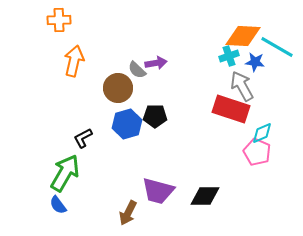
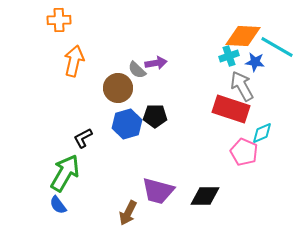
pink pentagon: moved 13 px left
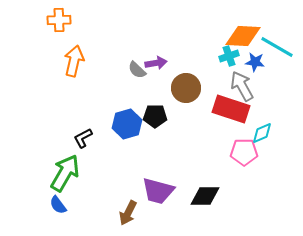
brown circle: moved 68 px right
pink pentagon: rotated 24 degrees counterclockwise
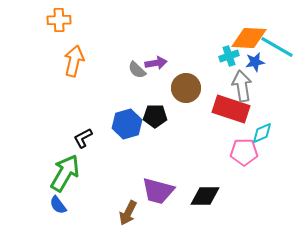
orange diamond: moved 6 px right, 2 px down
blue star: rotated 18 degrees counterclockwise
gray arrow: rotated 20 degrees clockwise
